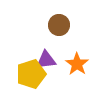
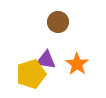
brown circle: moved 1 px left, 3 px up
purple triangle: rotated 15 degrees clockwise
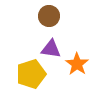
brown circle: moved 9 px left, 6 px up
purple triangle: moved 5 px right, 11 px up
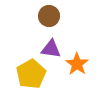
yellow pentagon: rotated 12 degrees counterclockwise
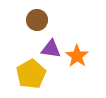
brown circle: moved 12 px left, 4 px down
orange star: moved 8 px up
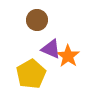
purple triangle: rotated 15 degrees clockwise
orange star: moved 9 px left
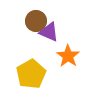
brown circle: moved 1 px left, 1 px down
purple triangle: moved 2 px left, 17 px up
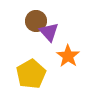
purple triangle: rotated 25 degrees clockwise
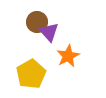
brown circle: moved 1 px right, 1 px down
orange star: rotated 10 degrees clockwise
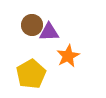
brown circle: moved 5 px left, 3 px down
purple triangle: rotated 50 degrees counterclockwise
